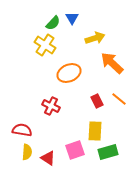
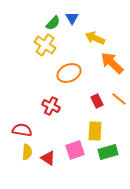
yellow arrow: rotated 138 degrees counterclockwise
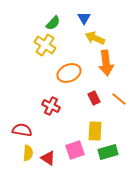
blue triangle: moved 12 px right
orange arrow: moved 6 px left; rotated 140 degrees counterclockwise
red rectangle: moved 3 px left, 3 px up
yellow semicircle: moved 1 px right, 1 px down
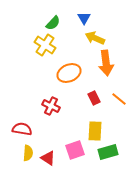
red semicircle: moved 1 px up
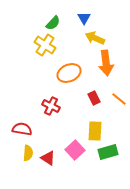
pink square: rotated 24 degrees counterclockwise
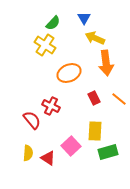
red semicircle: moved 10 px right, 9 px up; rotated 42 degrees clockwise
pink square: moved 4 px left, 4 px up
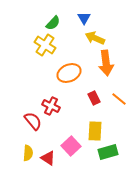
red semicircle: moved 1 px right, 1 px down
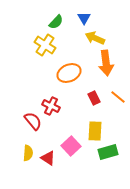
green semicircle: moved 3 px right, 1 px up
orange line: moved 1 px left, 2 px up
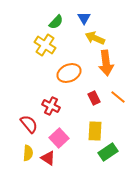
red semicircle: moved 4 px left, 3 px down
pink square: moved 12 px left, 8 px up
green rectangle: rotated 18 degrees counterclockwise
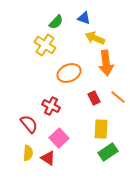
blue triangle: rotated 40 degrees counterclockwise
yellow rectangle: moved 6 px right, 2 px up
